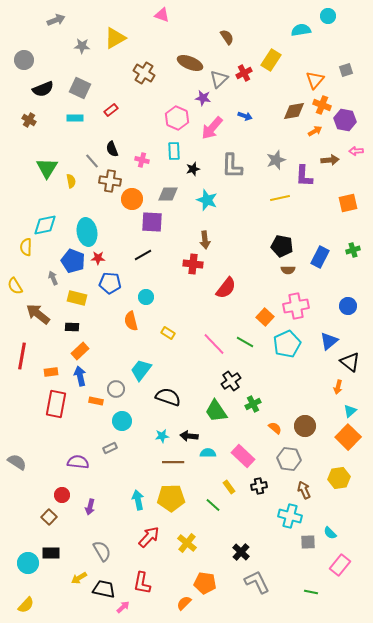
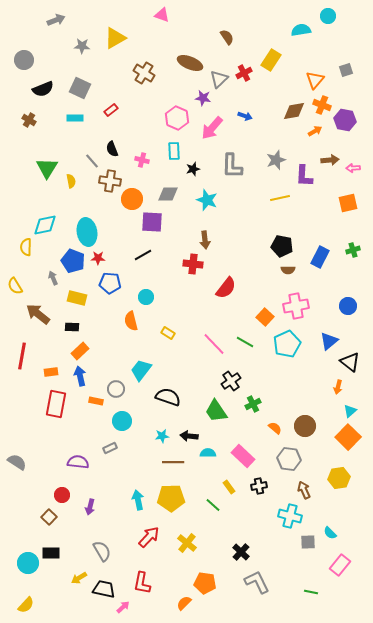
pink arrow at (356, 151): moved 3 px left, 17 px down
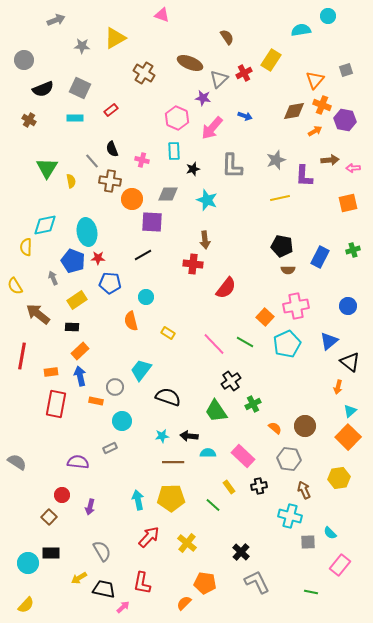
yellow rectangle at (77, 298): moved 2 px down; rotated 48 degrees counterclockwise
gray circle at (116, 389): moved 1 px left, 2 px up
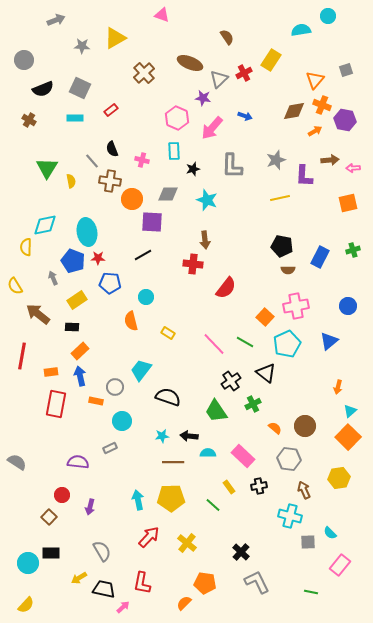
brown cross at (144, 73): rotated 15 degrees clockwise
black triangle at (350, 362): moved 84 px left, 11 px down
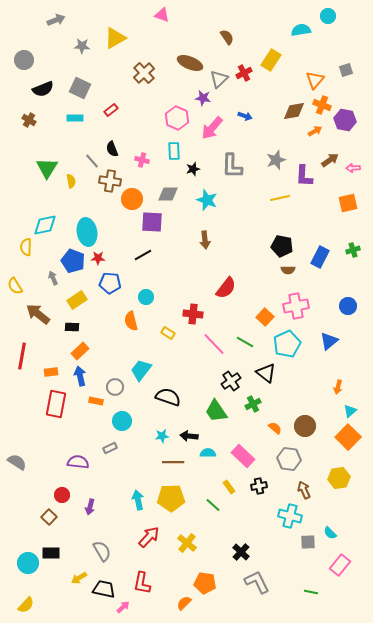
brown arrow at (330, 160): rotated 30 degrees counterclockwise
red cross at (193, 264): moved 50 px down
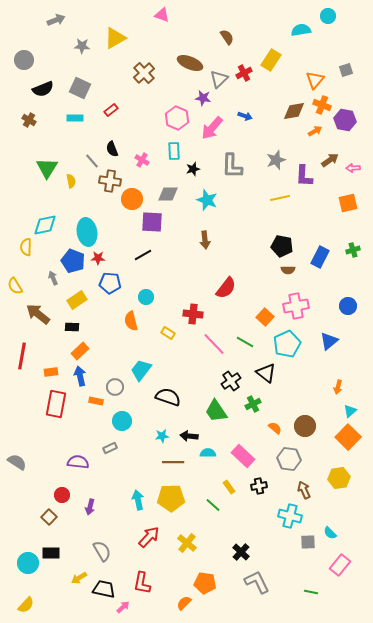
pink cross at (142, 160): rotated 16 degrees clockwise
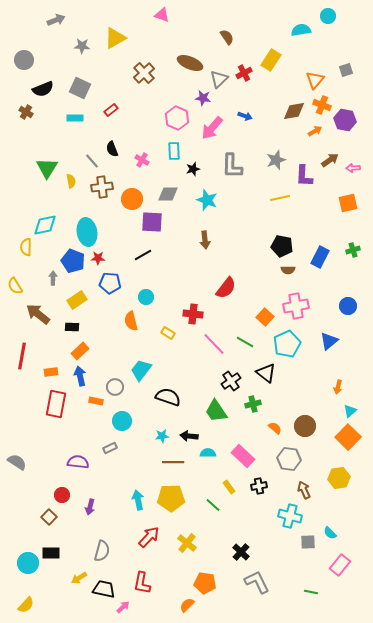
brown cross at (29, 120): moved 3 px left, 8 px up
brown cross at (110, 181): moved 8 px left, 6 px down; rotated 15 degrees counterclockwise
gray arrow at (53, 278): rotated 24 degrees clockwise
green cross at (253, 404): rotated 14 degrees clockwise
gray semicircle at (102, 551): rotated 45 degrees clockwise
orange semicircle at (184, 603): moved 3 px right, 2 px down
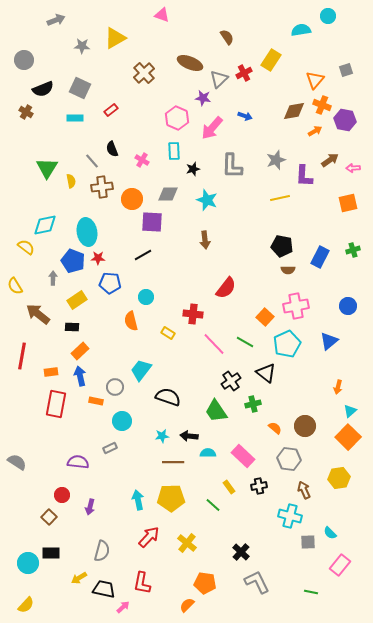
yellow semicircle at (26, 247): rotated 126 degrees clockwise
